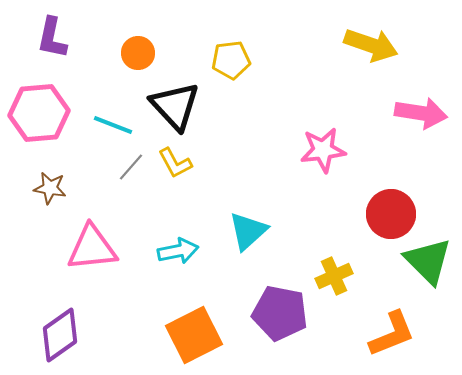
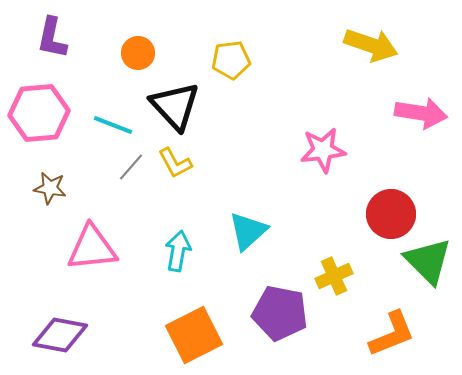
cyan arrow: rotated 69 degrees counterclockwise
purple diamond: rotated 46 degrees clockwise
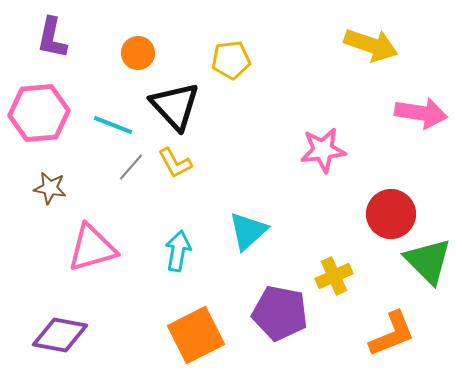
pink triangle: rotated 10 degrees counterclockwise
orange square: moved 2 px right
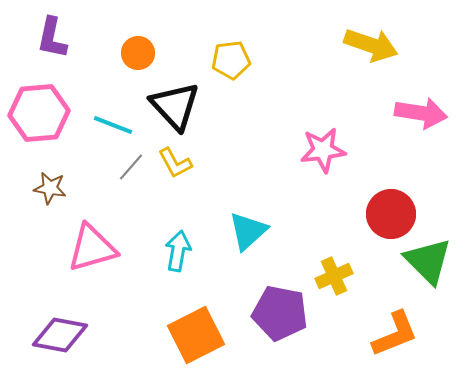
orange L-shape: moved 3 px right
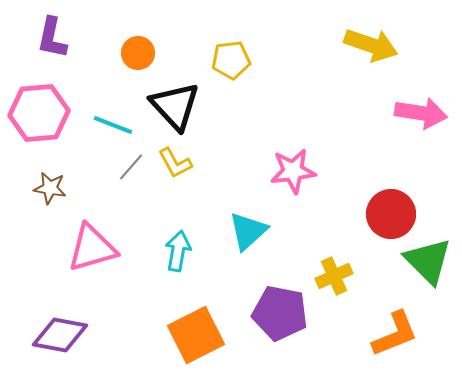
pink star: moved 30 px left, 21 px down
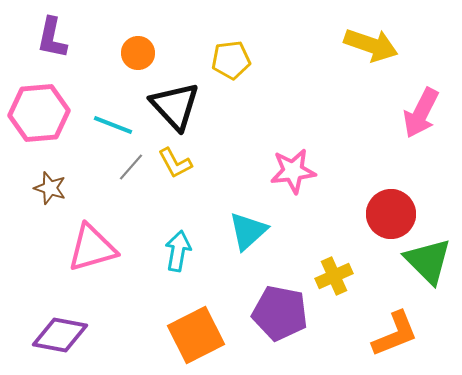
pink arrow: rotated 108 degrees clockwise
brown star: rotated 8 degrees clockwise
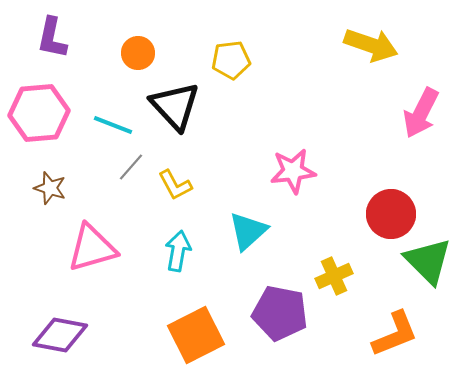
yellow L-shape: moved 22 px down
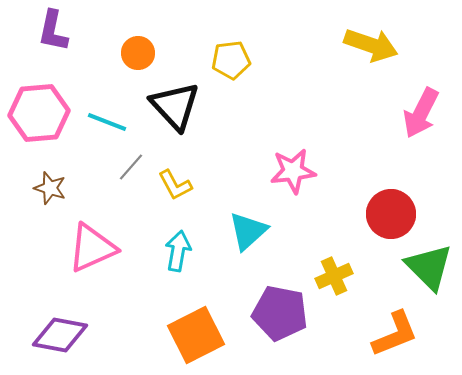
purple L-shape: moved 1 px right, 7 px up
cyan line: moved 6 px left, 3 px up
pink triangle: rotated 8 degrees counterclockwise
green triangle: moved 1 px right, 6 px down
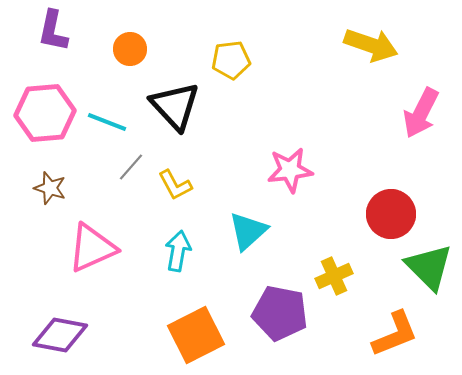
orange circle: moved 8 px left, 4 px up
pink hexagon: moved 6 px right
pink star: moved 3 px left, 1 px up
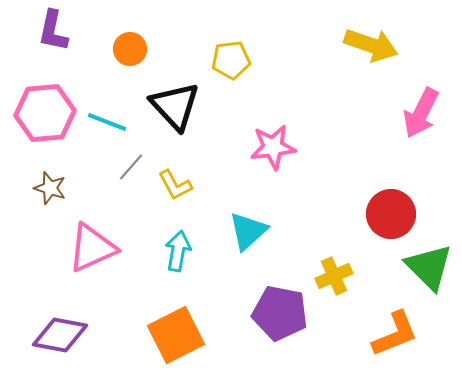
pink star: moved 17 px left, 23 px up
orange square: moved 20 px left
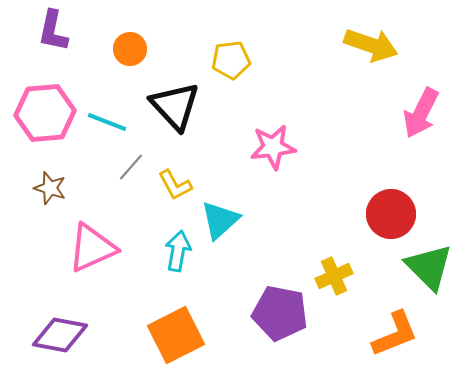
cyan triangle: moved 28 px left, 11 px up
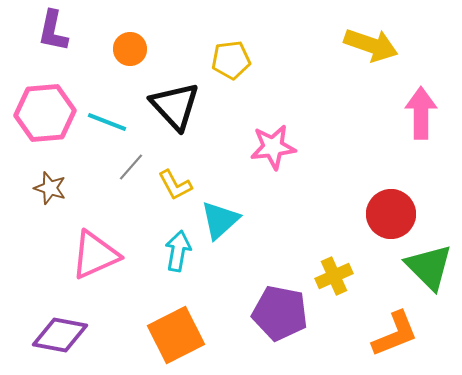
pink arrow: rotated 153 degrees clockwise
pink triangle: moved 3 px right, 7 px down
